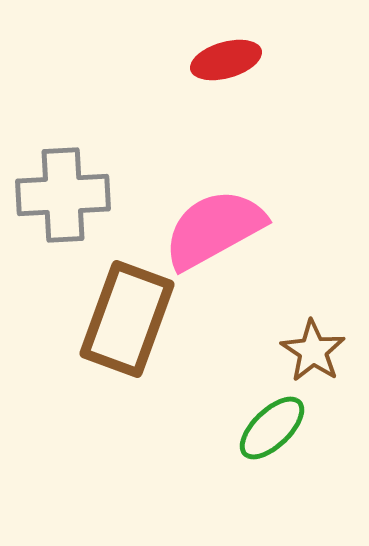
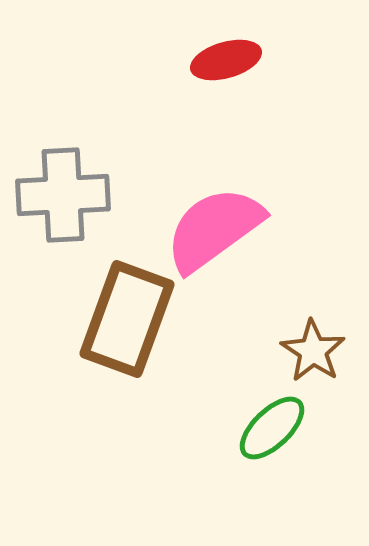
pink semicircle: rotated 7 degrees counterclockwise
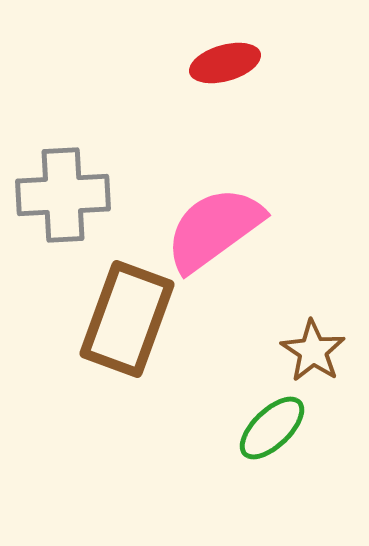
red ellipse: moved 1 px left, 3 px down
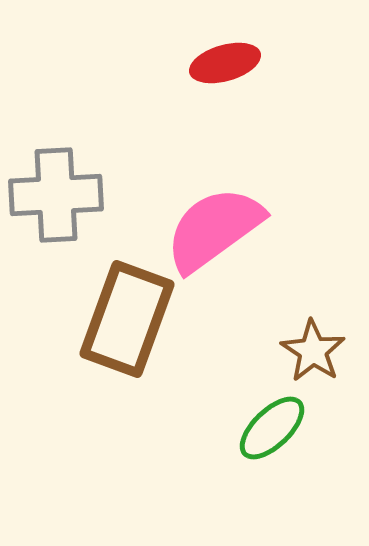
gray cross: moved 7 px left
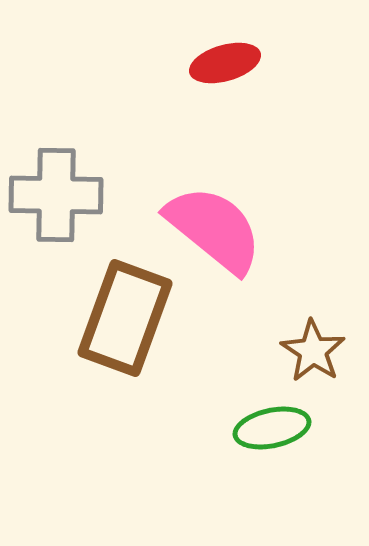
gray cross: rotated 4 degrees clockwise
pink semicircle: rotated 75 degrees clockwise
brown rectangle: moved 2 px left, 1 px up
green ellipse: rotated 32 degrees clockwise
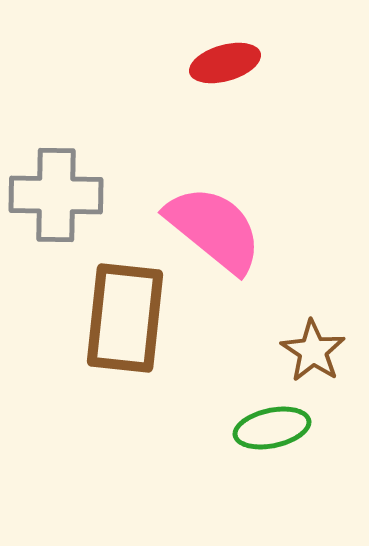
brown rectangle: rotated 14 degrees counterclockwise
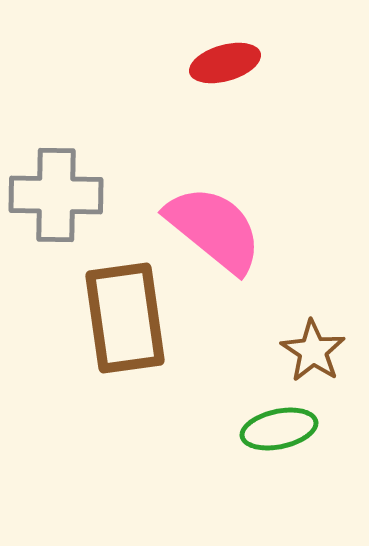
brown rectangle: rotated 14 degrees counterclockwise
green ellipse: moved 7 px right, 1 px down
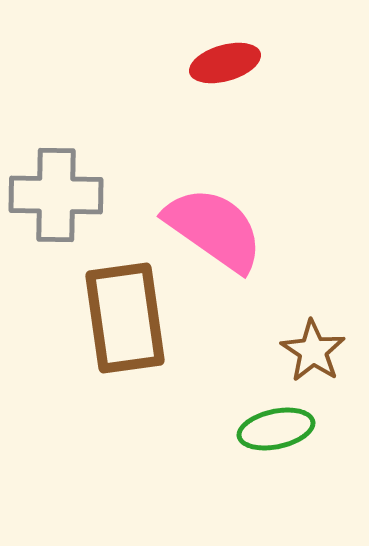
pink semicircle: rotated 4 degrees counterclockwise
green ellipse: moved 3 px left
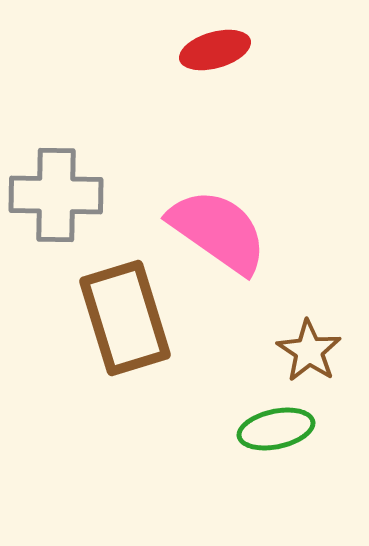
red ellipse: moved 10 px left, 13 px up
pink semicircle: moved 4 px right, 2 px down
brown rectangle: rotated 9 degrees counterclockwise
brown star: moved 4 px left
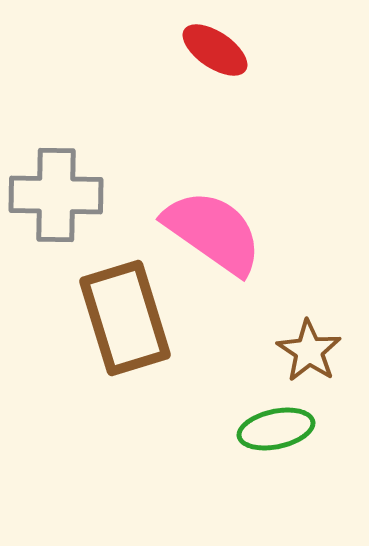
red ellipse: rotated 50 degrees clockwise
pink semicircle: moved 5 px left, 1 px down
